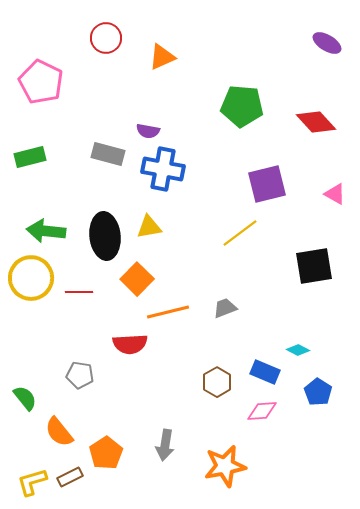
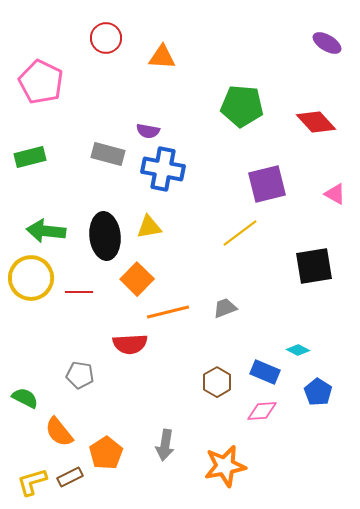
orange triangle: rotated 28 degrees clockwise
green semicircle: rotated 24 degrees counterclockwise
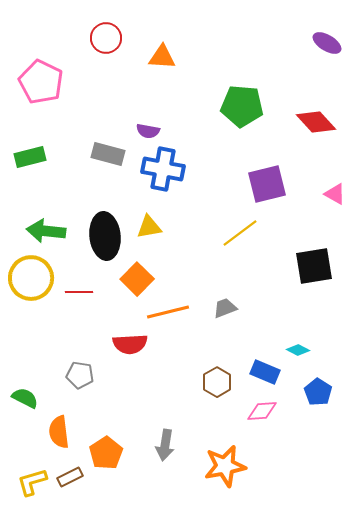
orange semicircle: rotated 32 degrees clockwise
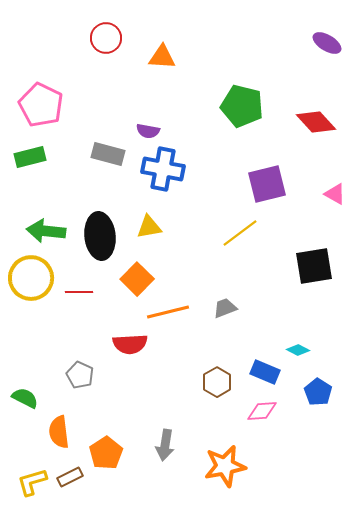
pink pentagon: moved 23 px down
green pentagon: rotated 9 degrees clockwise
black ellipse: moved 5 px left
gray pentagon: rotated 16 degrees clockwise
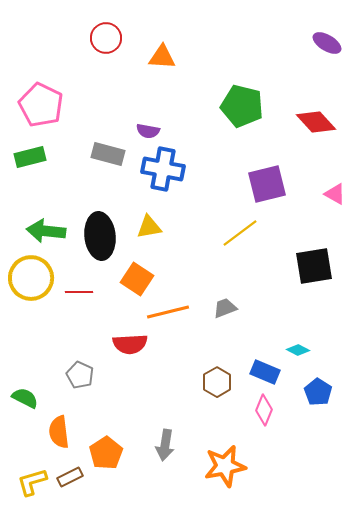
orange square: rotated 12 degrees counterclockwise
pink diamond: moved 2 px right, 1 px up; rotated 64 degrees counterclockwise
